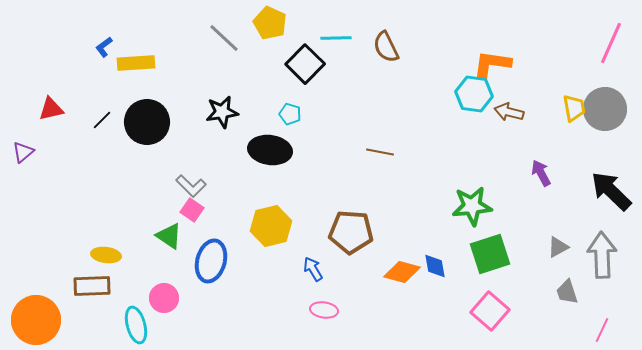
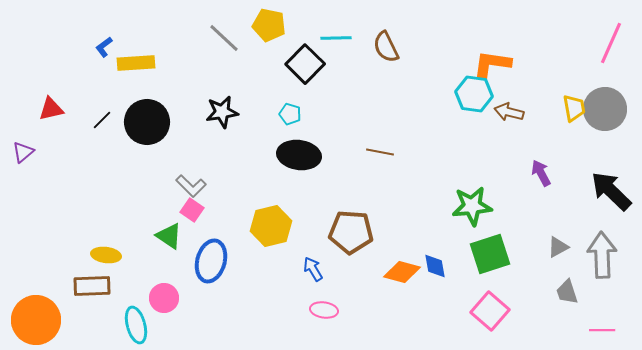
yellow pentagon at (270, 23): moved 1 px left, 2 px down; rotated 12 degrees counterclockwise
black ellipse at (270, 150): moved 29 px right, 5 px down
pink line at (602, 330): rotated 65 degrees clockwise
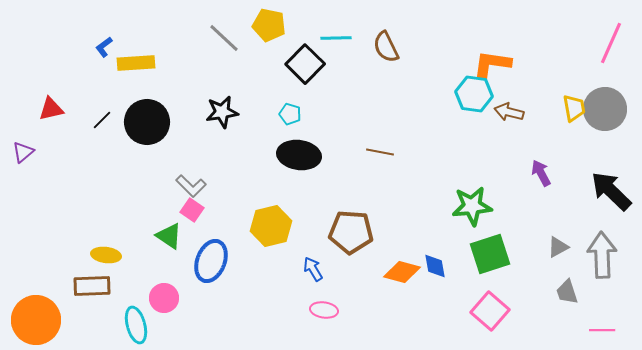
blue ellipse at (211, 261): rotated 6 degrees clockwise
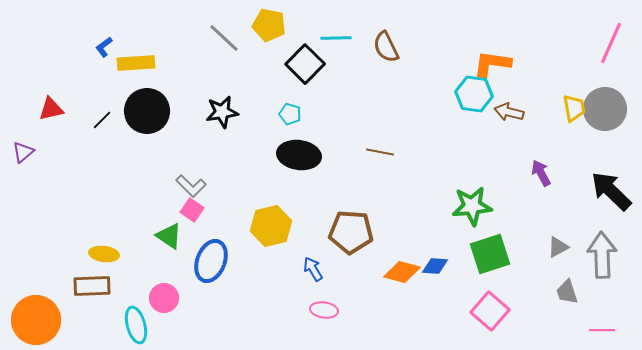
black circle at (147, 122): moved 11 px up
yellow ellipse at (106, 255): moved 2 px left, 1 px up
blue diamond at (435, 266): rotated 76 degrees counterclockwise
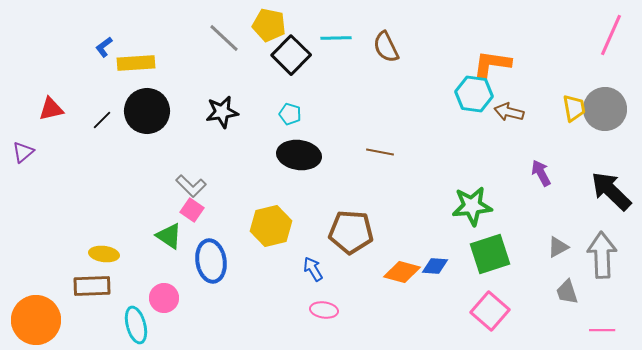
pink line at (611, 43): moved 8 px up
black square at (305, 64): moved 14 px left, 9 px up
blue ellipse at (211, 261): rotated 30 degrees counterclockwise
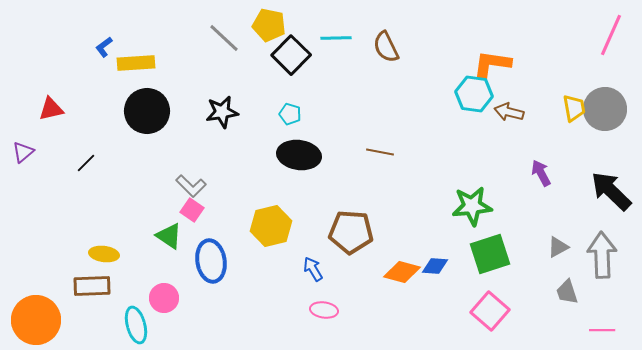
black line at (102, 120): moved 16 px left, 43 px down
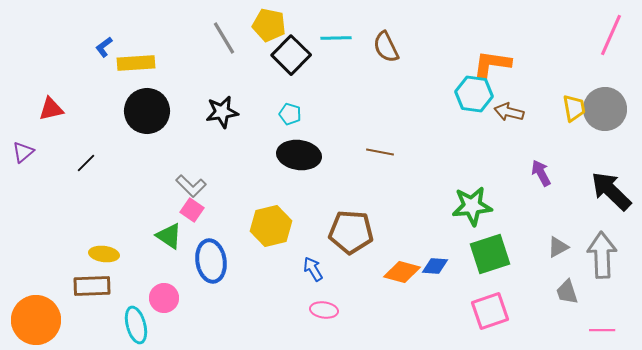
gray line at (224, 38): rotated 16 degrees clockwise
pink square at (490, 311): rotated 30 degrees clockwise
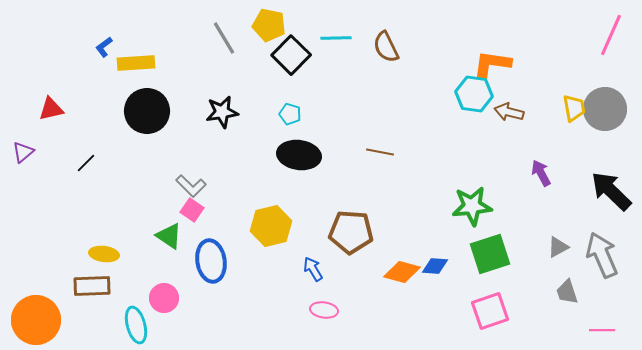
gray arrow at (602, 255): rotated 21 degrees counterclockwise
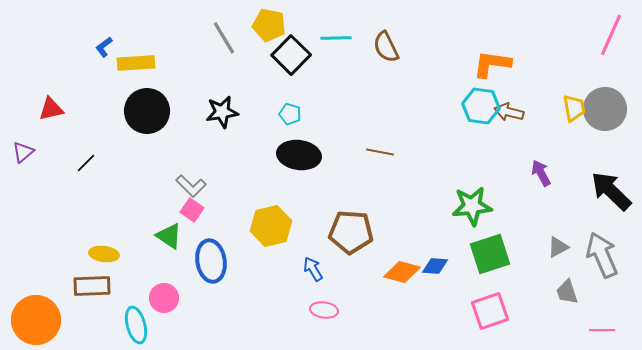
cyan hexagon at (474, 94): moved 7 px right, 12 px down
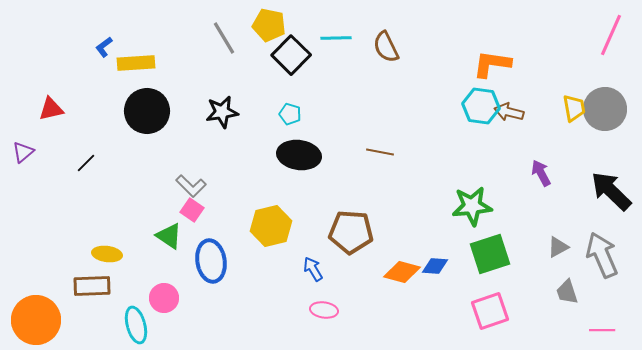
yellow ellipse at (104, 254): moved 3 px right
